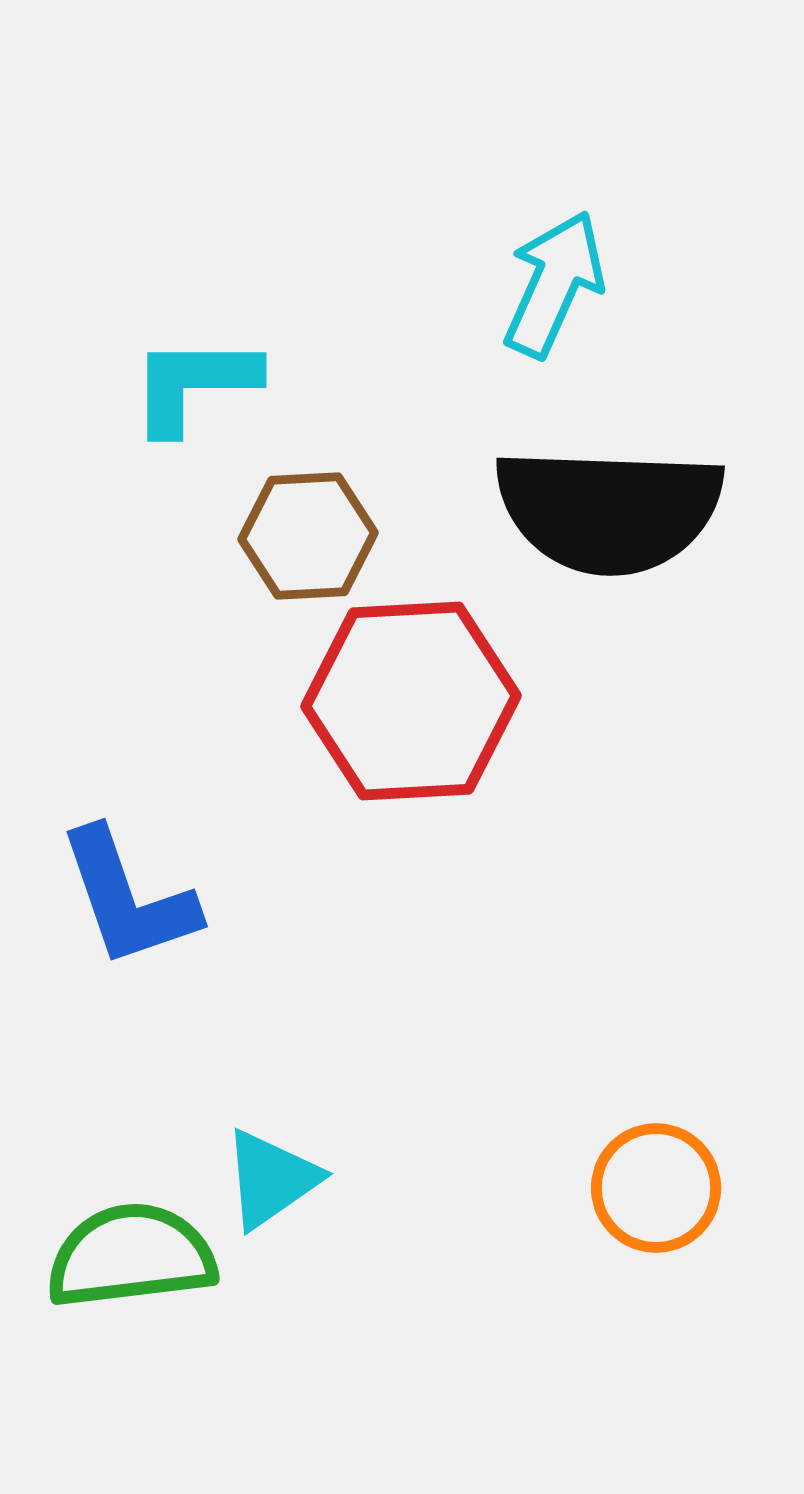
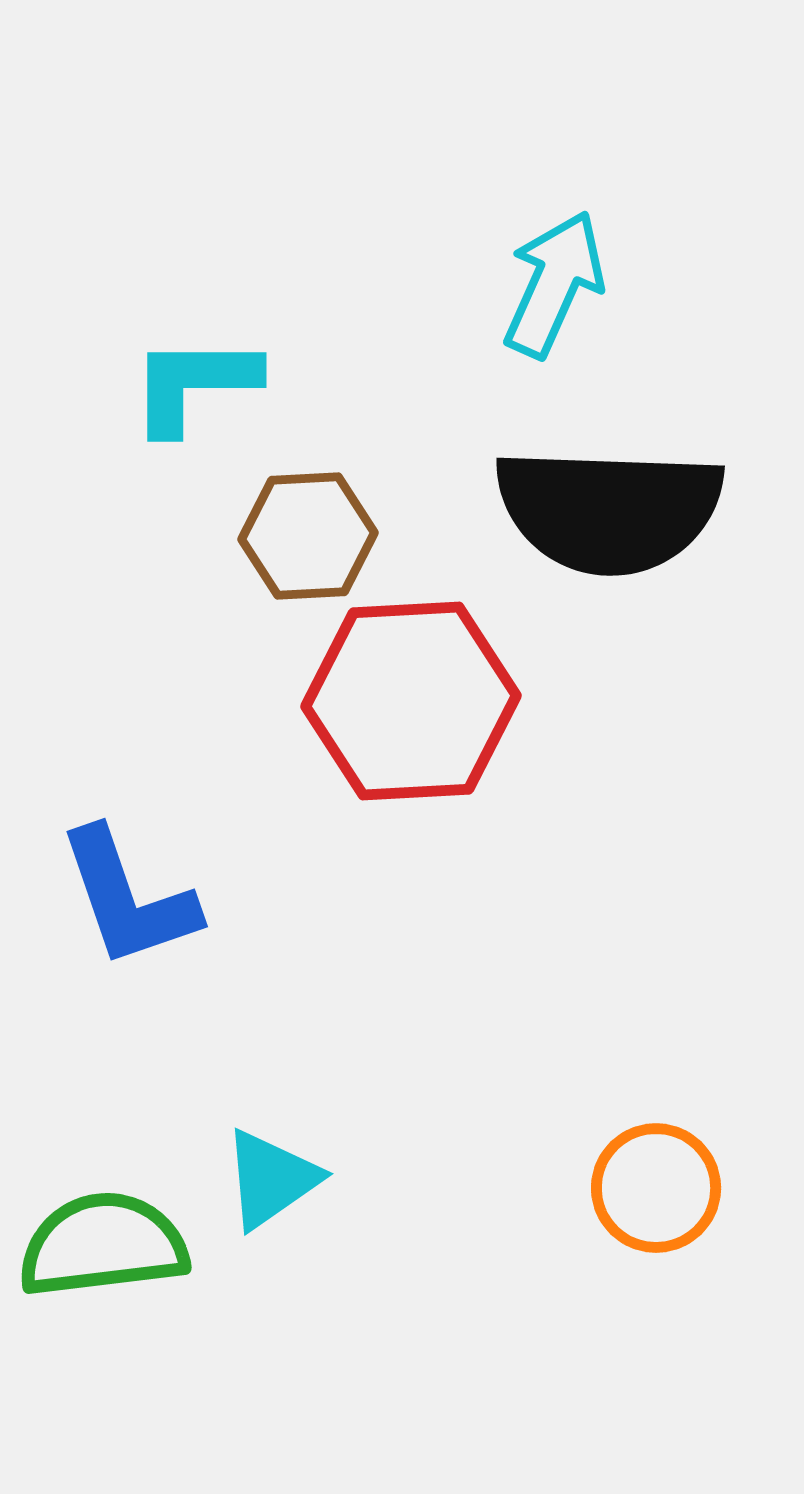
green semicircle: moved 28 px left, 11 px up
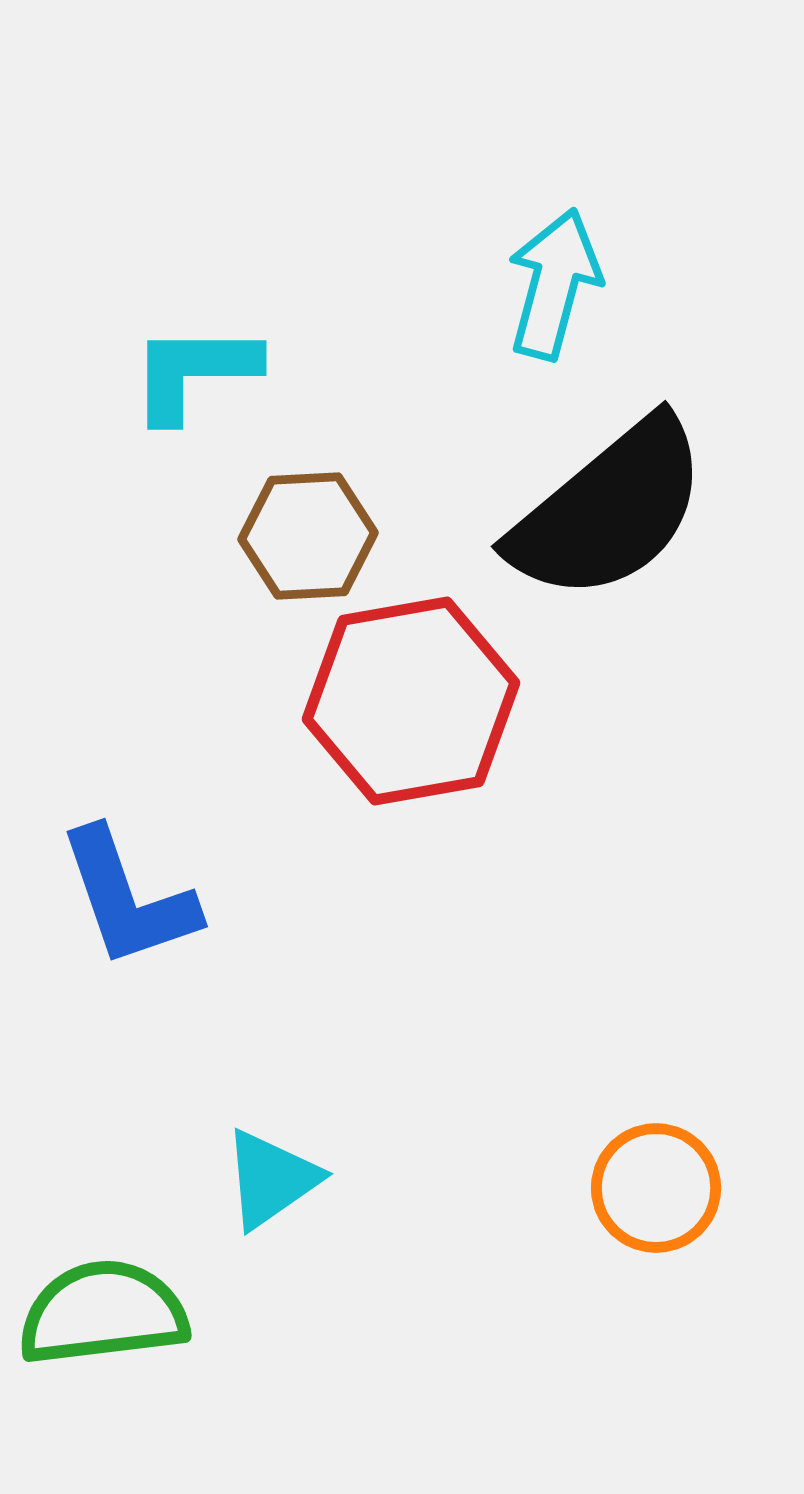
cyan arrow: rotated 9 degrees counterclockwise
cyan L-shape: moved 12 px up
black semicircle: rotated 42 degrees counterclockwise
red hexagon: rotated 7 degrees counterclockwise
green semicircle: moved 68 px down
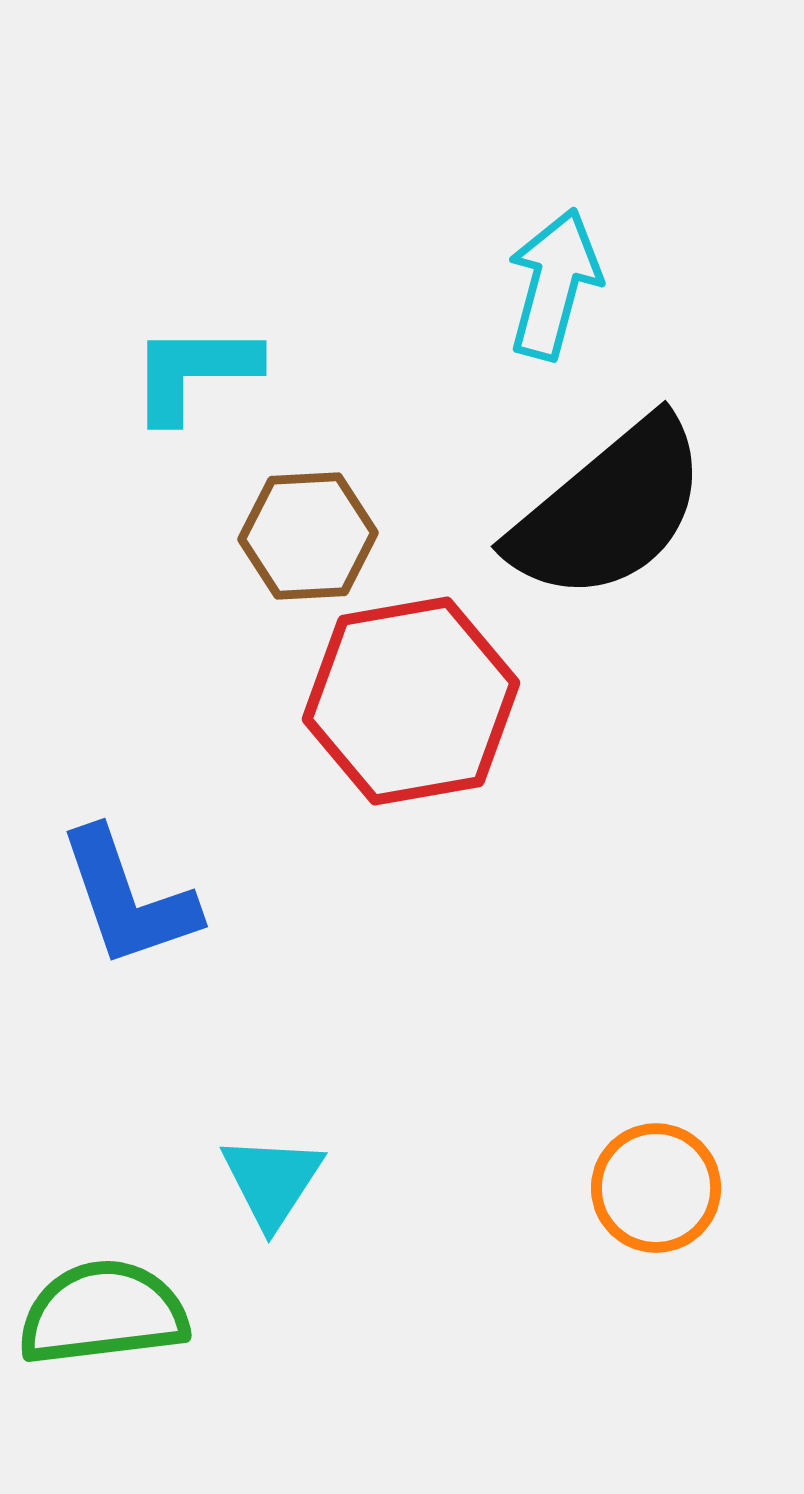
cyan triangle: moved 1 px right, 2 px down; rotated 22 degrees counterclockwise
